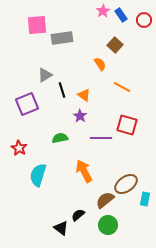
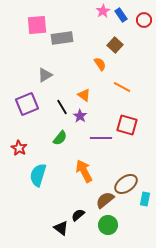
black line: moved 17 px down; rotated 14 degrees counterclockwise
green semicircle: rotated 140 degrees clockwise
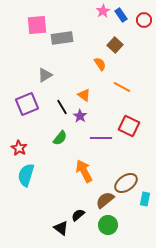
red square: moved 2 px right, 1 px down; rotated 10 degrees clockwise
cyan semicircle: moved 12 px left
brown ellipse: moved 1 px up
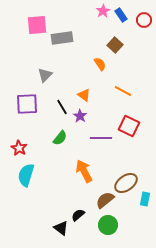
gray triangle: rotated 14 degrees counterclockwise
orange line: moved 1 px right, 4 px down
purple square: rotated 20 degrees clockwise
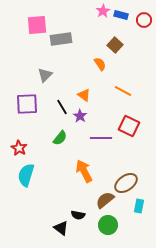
blue rectangle: rotated 40 degrees counterclockwise
gray rectangle: moved 1 px left, 1 px down
cyan rectangle: moved 6 px left, 7 px down
black semicircle: rotated 128 degrees counterclockwise
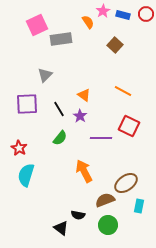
blue rectangle: moved 2 px right
red circle: moved 2 px right, 6 px up
pink square: rotated 20 degrees counterclockwise
orange semicircle: moved 12 px left, 42 px up
black line: moved 3 px left, 2 px down
brown semicircle: rotated 18 degrees clockwise
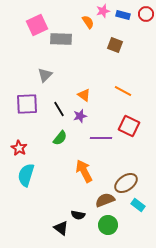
pink star: rotated 16 degrees clockwise
gray rectangle: rotated 10 degrees clockwise
brown square: rotated 21 degrees counterclockwise
purple star: rotated 24 degrees clockwise
cyan rectangle: moved 1 px left, 1 px up; rotated 64 degrees counterclockwise
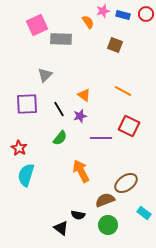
orange arrow: moved 3 px left
cyan rectangle: moved 6 px right, 8 px down
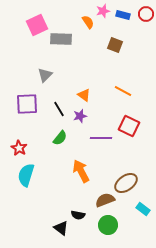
cyan rectangle: moved 1 px left, 4 px up
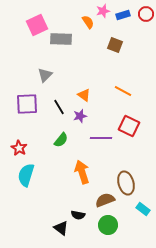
blue rectangle: rotated 32 degrees counterclockwise
black line: moved 2 px up
green semicircle: moved 1 px right, 2 px down
orange arrow: moved 1 px right, 1 px down; rotated 10 degrees clockwise
brown ellipse: rotated 70 degrees counterclockwise
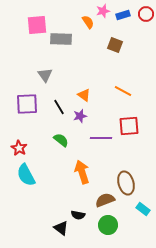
pink square: rotated 20 degrees clockwise
gray triangle: rotated 21 degrees counterclockwise
red square: rotated 30 degrees counterclockwise
green semicircle: rotated 91 degrees counterclockwise
cyan semicircle: rotated 45 degrees counterclockwise
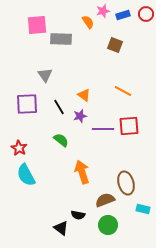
purple line: moved 2 px right, 9 px up
cyan rectangle: rotated 24 degrees counterclockwise
